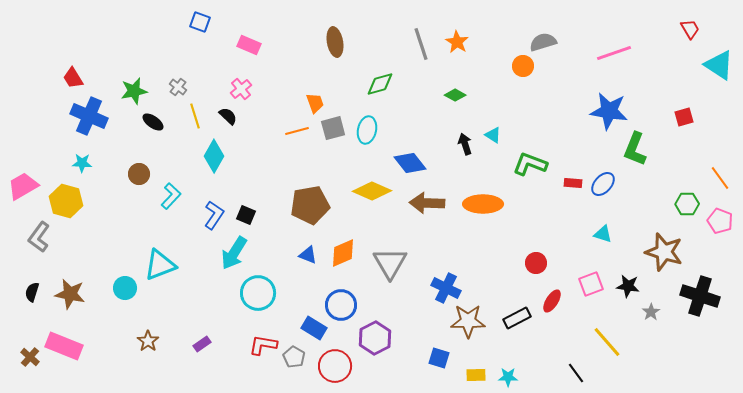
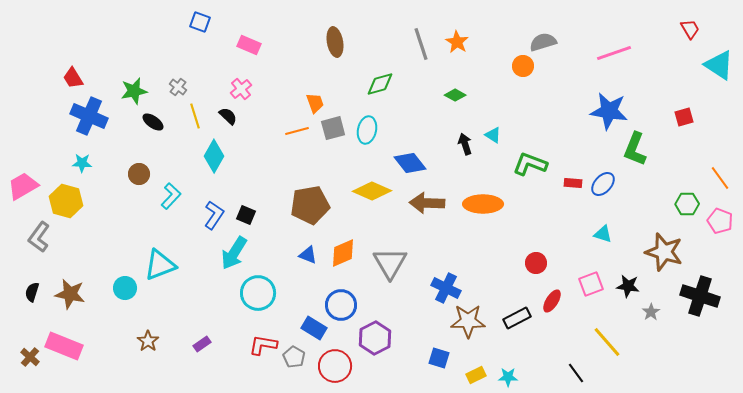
yellow rectangle at (476, 375): rotated 24 degrees counterclockwise
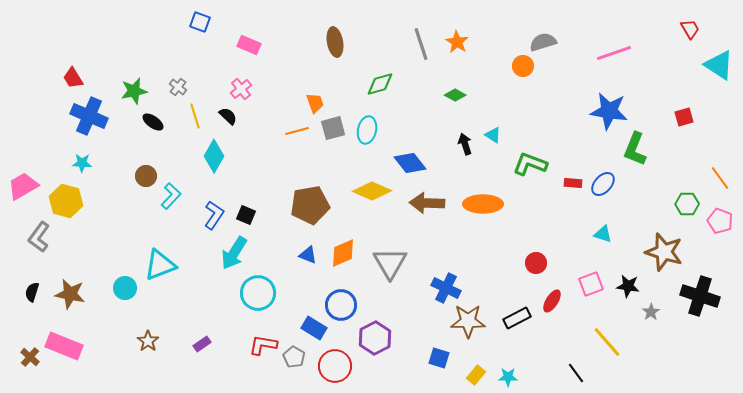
brown circle at (139, 174): moved 7 px right, 2 px down
yellow rectangle at (476, 375): rotated 24 degrees counterclockwise
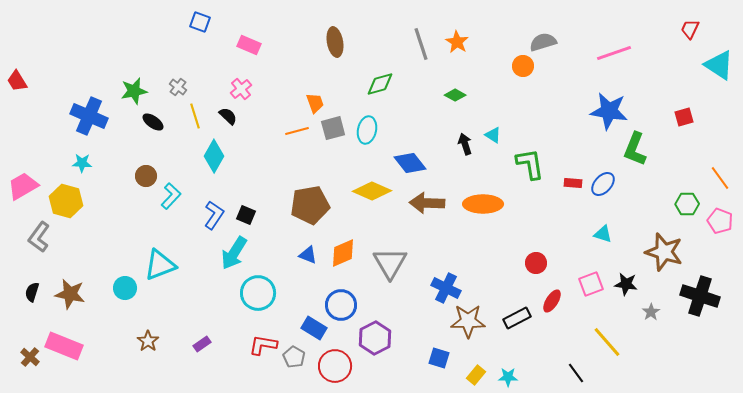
red trapezoid at (690, 29): rotated 125 degrees counterclockwise
red trapezoid at (73, 78): moved 56 px left, 3 px down
green L-shape at (530, 164): rotated 60 degrees clockwise
black star at (628, 286): moved 2 px left, 2 px up
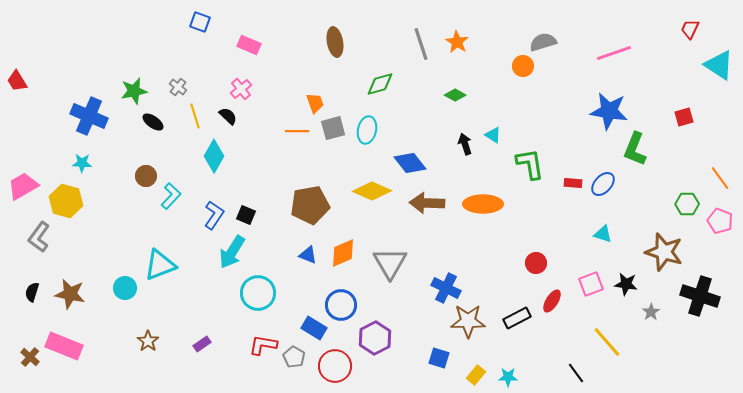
orange line at (297, 131): rotated 15 degrees clockwise
cyan arrow at (234, 253): moved 2 px left, 1 px up
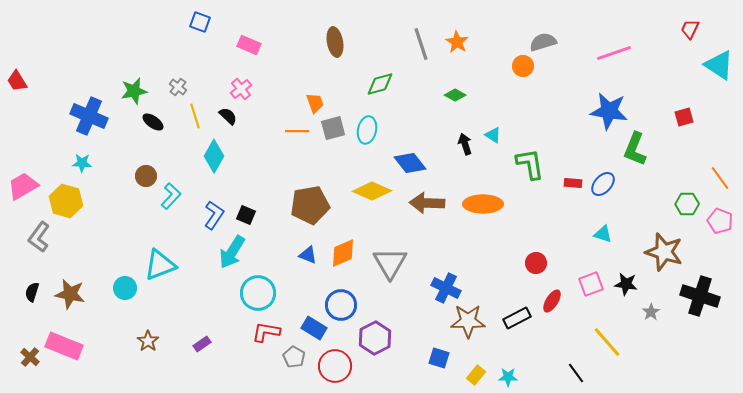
red L-shape at (263, 345): moved 3 px right, 13 px up
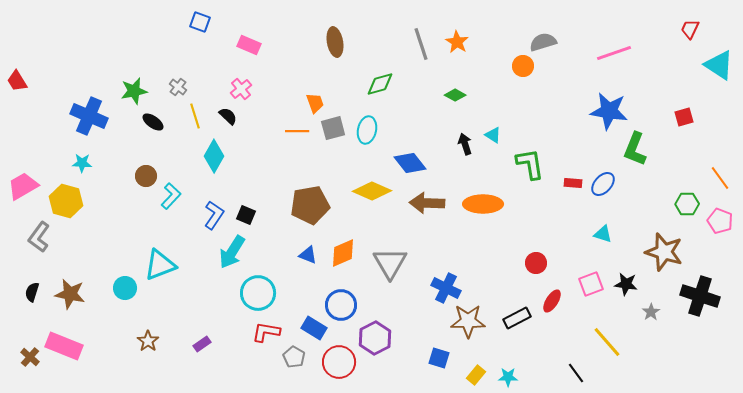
red circle at (335, 366): moved 4 px right, 4 px up
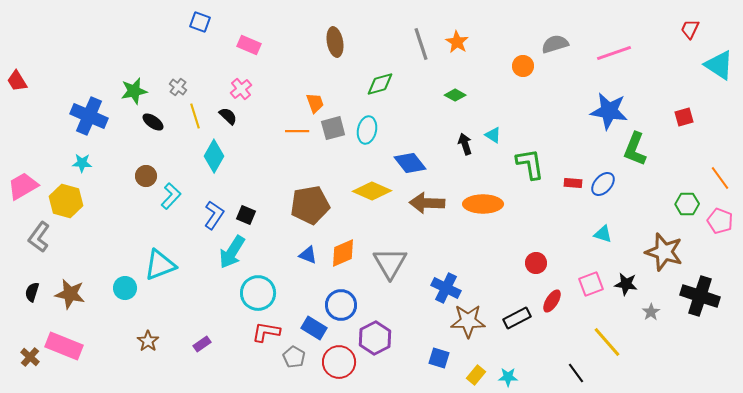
gray semicircle at (543, 42): moved 12 px right, 2 px down
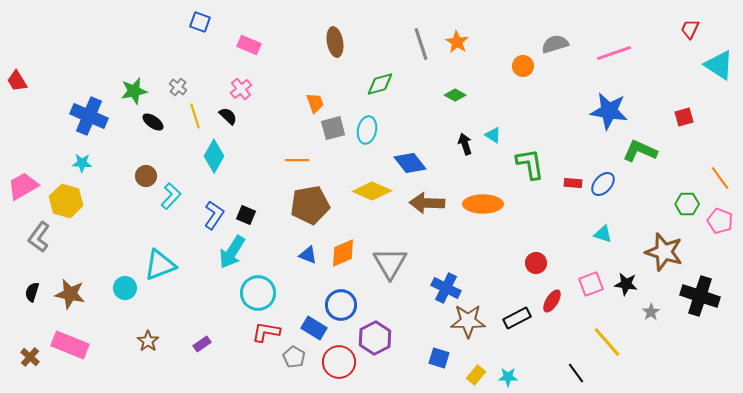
orange line at (297, 131): moved 29 px down
green L-shape at (635, 149): moved 5 px right, 2 px down; rotated 92 degrees clockwise
pink rectangle at (64, 346): moved 6 px right, 1 px up
